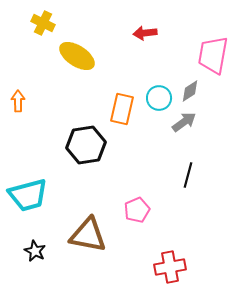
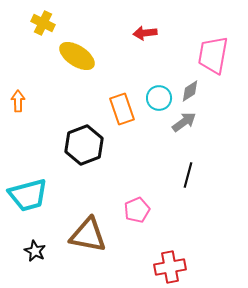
orange rectangle: rotated 32 degrees counterclockwise
black hexagon: moved 2 px left; rotated 12 degrees counterclockwise
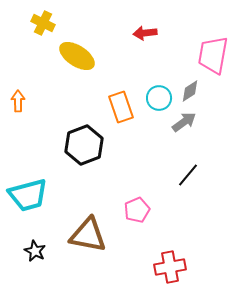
orange rectangle: moved 1 px left, 2 px up
black line: rotated 25 degrees clockwise
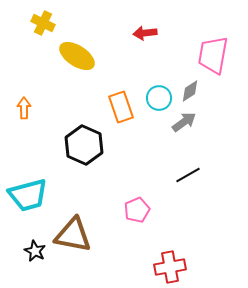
orange arrow: moved 6 px right, 7 px down
black hexagon: rotated 15 degrees counterclockwise
black line: rotated 20 degrees clockwise
brown triangle: moved 15 px left
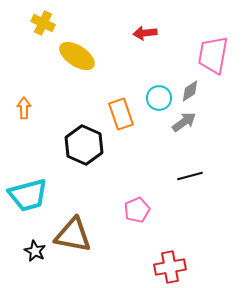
orange rectangle: moved 7 px down
black line: moved 2 px right, 1 px down; rotated 15 degrees clockwise
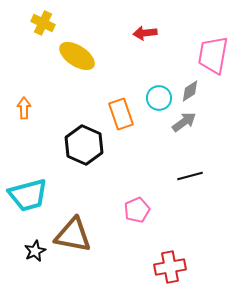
black star: rotated 20 degrees clockwise
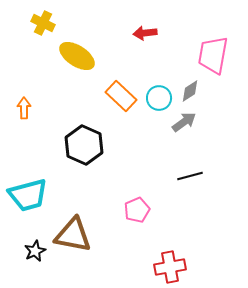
orange rectangle: moved 18 px up; rotated 28 degrees counterclockwise
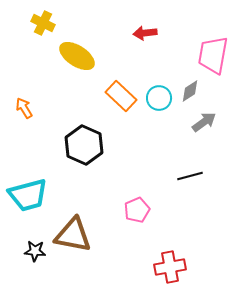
orange arrow: rotated 30 degrees counterclockwise
gray arrow: moved 20 px right
black star: rotated 30 degrees clockwise
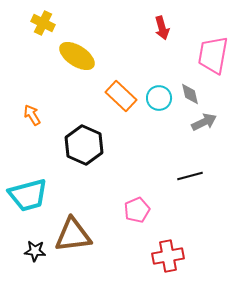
red arrow: moved 17 px right, 5 px up; rotated 100 degrees counterclockwise
gray diamond: moved 3 px down; rotated 70 degrees counterclockwise
orange arrow: moved 8 px right, 7 px down
gray arrow: rotated 10 degrees clockwise
brown triangle: rotated 18 degrees counterclockwise
red cross: moved 2 px left, 11 px up
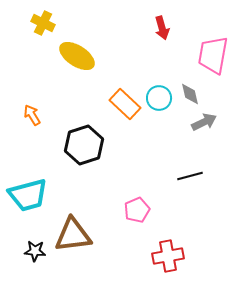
orange rectangle: moved 4 px right, 8 px down
black hexagon: rotated 18 degrees clockwise
